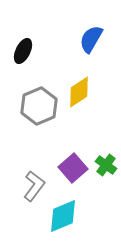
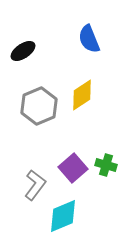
blue semicircle: moved 2 px left; rotated 52 degrees counterclockwise
black ellipse: rotated 30 degrees clockwise
yellow diamond: moved 3 px right, 3 px down
green cross: rotated 20 degrees counterclockwise
gray L-shape: moved 1 px right, 1 px up
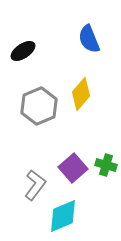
yellow diamond: moved 1 px left, 1 px up; rotated 16 degrees counterclockwise
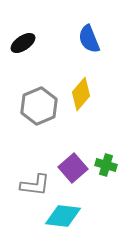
black ellipse: moved 8 px up
gray L-shape: rotated 60 degrees clockwise
cyan diamond: rotated 30 degrees clockwise
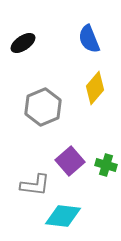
yellow diamond: moved 14 px right, 6 px up
gray hexagon: moved 4 px right, 1 px down
purple square: moved 3 px left, 7 px up
